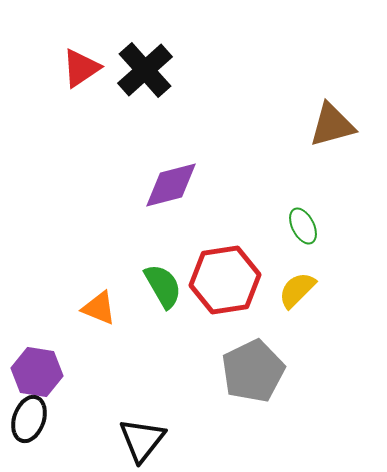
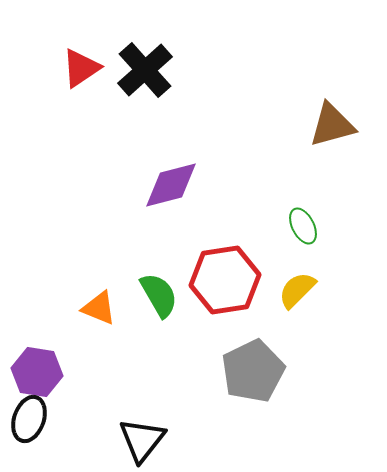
green semicircle: moved 4 px left, 9 px down
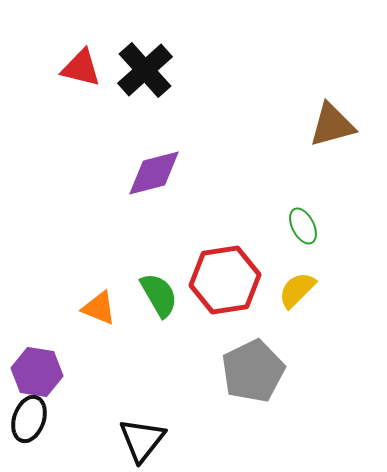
red triangle: rotated 48 degrees clockwise
purple diamond: moved 17 px left, 12 px up
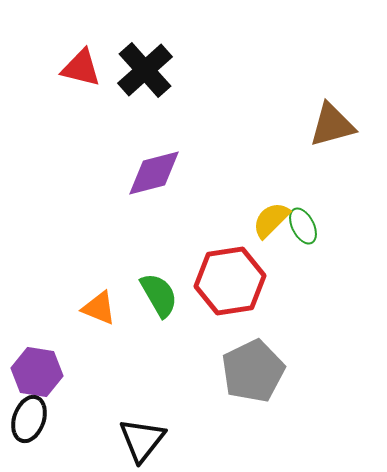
red hexagon: moved 5 px right, 1 px down
yellow semicircle: moved 26 px left, 70 px up
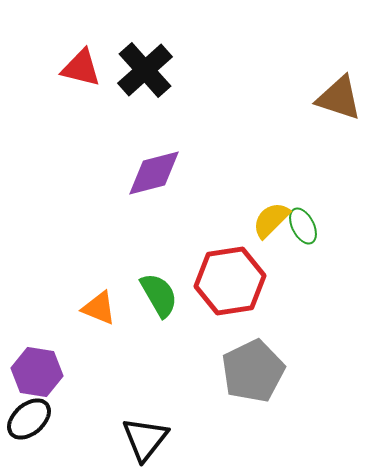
brown triangle: moved 7 px right, 27 px up; rotated 33 degrees clockwise
black ellipse: rotated 30 degrees clockwise
black triangle: moved 3 px right, 1 px up
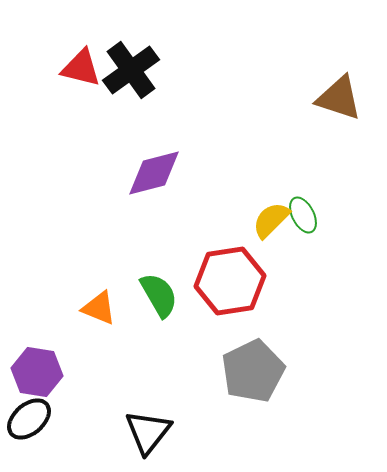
black cross: moved 14 px left; rotated 6 degrees clockwise
green ellipse: moved 11 px up
black triangle: moved 3 px right, 7 px up
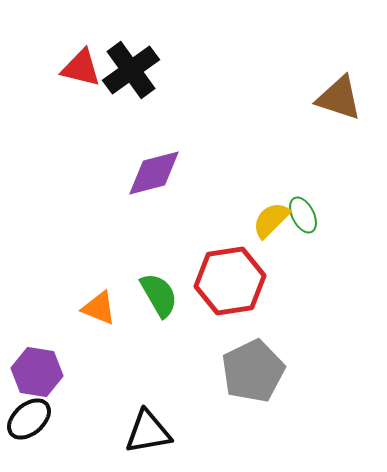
black triangle: rotated 42 degrees clockwise
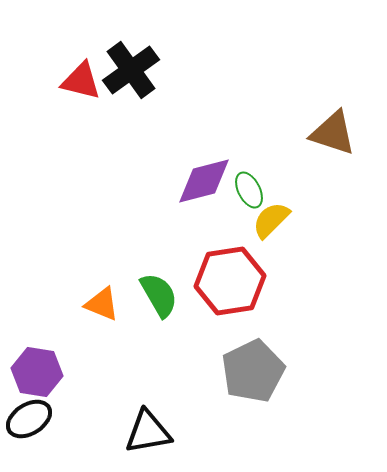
red triangle: moved 13 px down
brown triangle: moved 6 px left, 35 px down
purple diamond: moved 50 px right, 8 px down
green ellipse: moved 54 px left, 25 px up
orange triangle: moved 3 px right, 4 px up
black ellipse: rotated 9 degrees clockwise
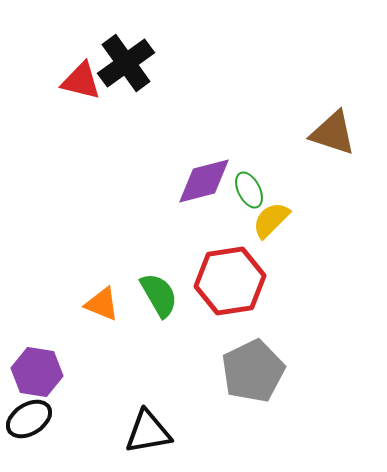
black cross: moved 5 px left, 7 px up
